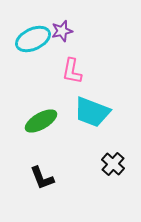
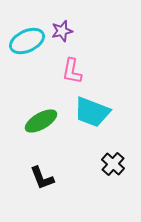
cyan ellipse: moved 6 px left, 2 px down
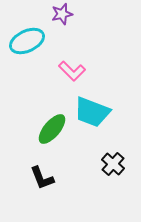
purple star: moved 17 px up
pink L-shape: rotated 56 degrees counterclockwise
green ellipse: moved 11 px right, 8 px down; rotated 20 degrees counterclockwise
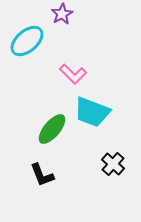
purple star: rotated 15 degrees counterclockwise
cyan ellipse: rotated 16 degrees counterclockwise
pink L-shape: moved 1 px right, 3 px down
black L-shape: moved 3 px up
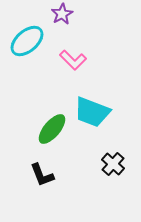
pink L-shape: moved 14 px up
